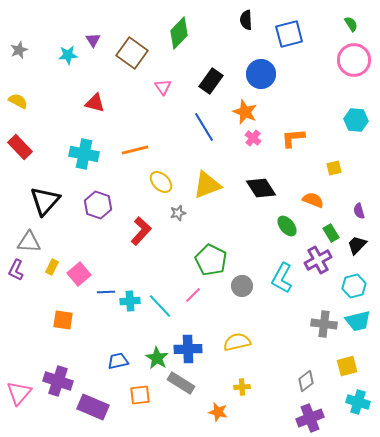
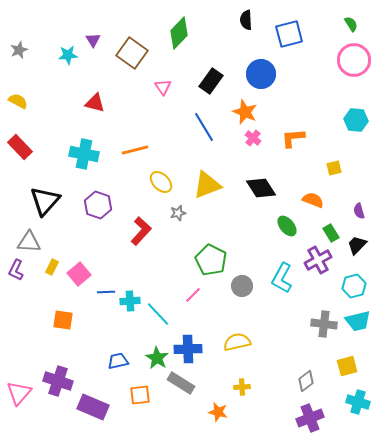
cyan line at (160, 306): moved 2 px left, 8 px down
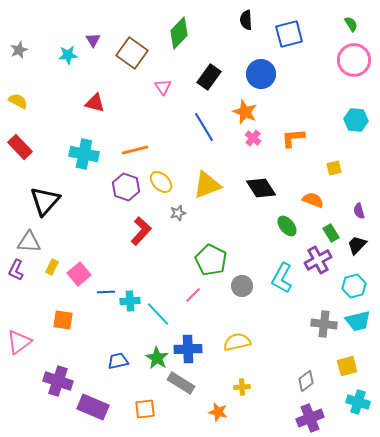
black rectangle at (211, 81): moved 2 px left, 4 px up
purple hexagon at (98, 205): moved 28 px right, 18 px up
pink triangle at (19, 393): moved 51 px up; rotated 12 degrees clockwise
orange square at (140, 395): moved 5 px right, 14 px down
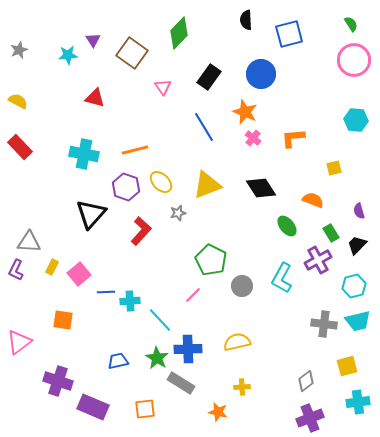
red triangle at (95, 103): moved 5 px up
black triangle at (45, 201): moved 46 px right, 13 px down
cyan line at (158, 314): moved 2 px right, 6 px down
cyan cross at (358, 402): rotated 25 degrees counterclockwise
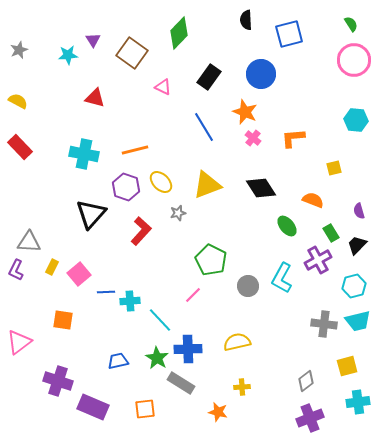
pink triangle at (163, 87): rotated 30 degrees counterclockwise
gray circle at (242, 286): moved 6 px right
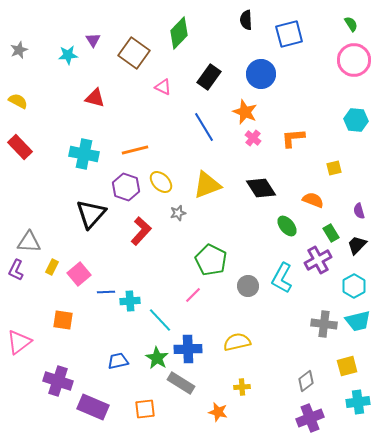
brown square at (132, 53): moved 2 px right
cyan hexagon at (354, 286): rotated 15 degrees counterclockwise
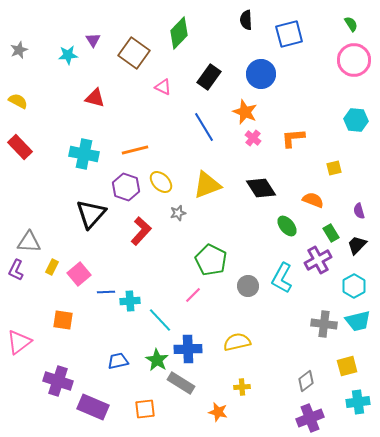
green star at (157, 358): moved 2 px down
